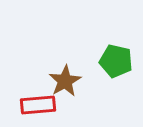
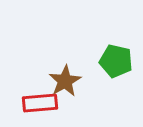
red rectangle: moved 2 px right, 2 px up
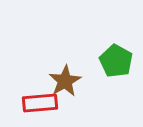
green pentagon: rotated 16 degrees clockwise
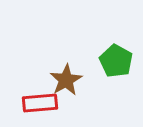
brown star: moved 1 px right, 1 px up
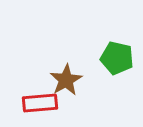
green pentagon: moved 1 px right, 3 px up; rotated 16 degrees counterclockwise
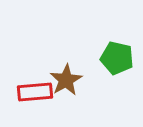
red rectangle: moved 5 px left, 11 px up
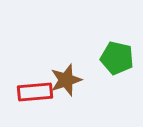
brown star: rotated 12 degrees clockwise
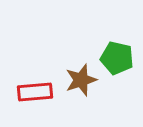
brown star: moved 15 px right
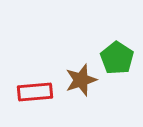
green pentagon: rotated 20 degrees clockwise
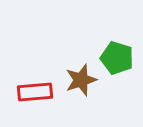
green pentagon: rotated 16 degrees counterclockwise
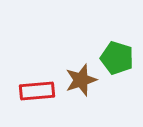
red rectangle: moved 2 px right, 1 px up
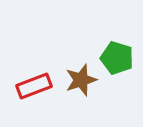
red rectangle: moved 3 px left, 5 px up; rotated 16 degrees counterclockwise
